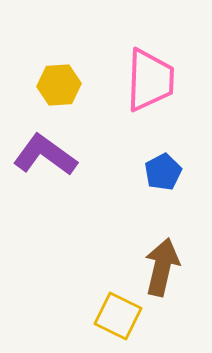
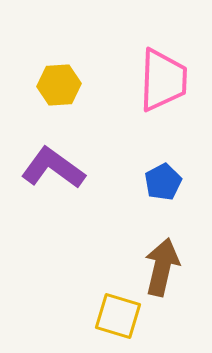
pink trapezoid: moved 13 px right
purple L-shape: moved 8 px right, 13 px down
blue pentagon: moved 10 px down
yellow square: rotated 9 degrees counterclockwise
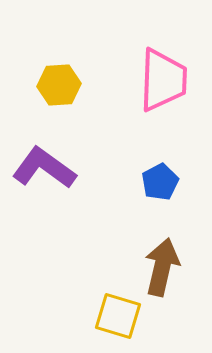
purple L-shape: moved 9 px left
blue pentagon: moved 3 px left
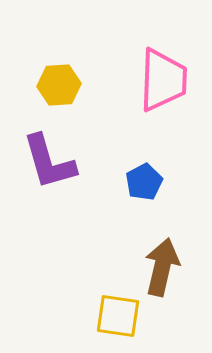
purple L-shape: moved 5 px right, 6 px up; rotated 142 degrees counterclockwise
blue pentagon: moved 16 px left
yellow square: rotated 9 degrees counterclockwise
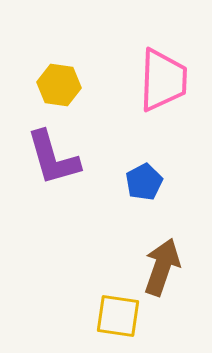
yellow hexagon: rotated 12 degrees clockwise
purple L-shape: moved 4 px right, 4 px up
brown arrow: rotated 6 degrees clockwise
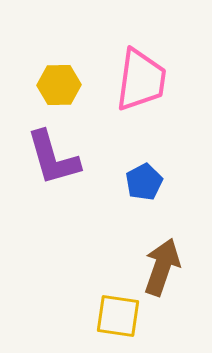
pink trapezoid: moved 22 px left; rotated 6 degrees clockwise
yellow hexagon: rotated 9 degrees counterclockwise
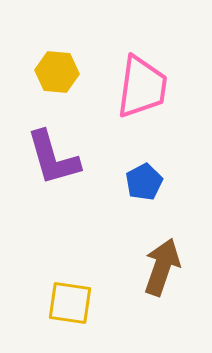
pink trapezoid: moved 1 px right, 7 px down
yellow hexagon: moved 2 px left, 13 px up; rotated 6 degrees clockwise
yellow square: moved 48 px left, 13 px up
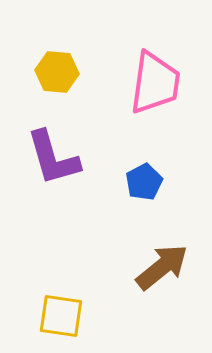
pink trapezoid: moved 13 px right, 4 px up
brown arrow: rotated 32 degrees clockwise
yellow square: moved 9 px left, 13 px down
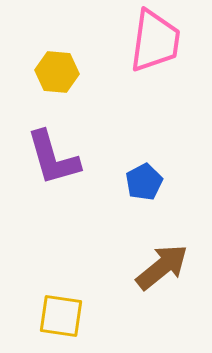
pink trapezoid: moved 42 px up
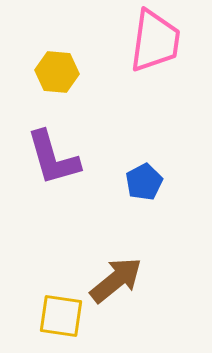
brown arrow: moved 46 px left, 13 px down
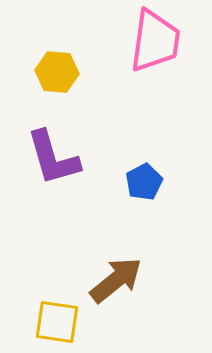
yellow square: moved 4 px left, 6 px down
